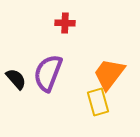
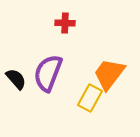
yellow rectangle: moved 8 px left, 4 px up; rotated 44 degrees clockwise
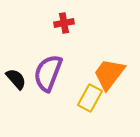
red cross: moved 1 px left; rotated 12 degrees counterclockwise
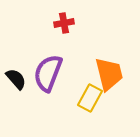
orange trapezoid: rotated 129 degrees clockwise
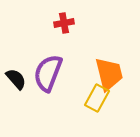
yellow rectangle: moved 7 px right
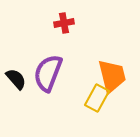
orange trapezoid: moved 3 px right, 2 px down
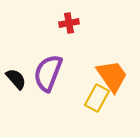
red cross: moved 5 px right
orange trapezoid: rotated 21 degrees counterclockwise
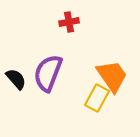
red cross: moved 1 px up
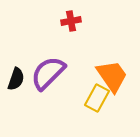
red cross: moved 2 px right, 1 px up
purple semicircle: rotated 24 degrees clockwise
black semicircle: rotated 60 degrees clockwise
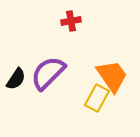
black semicircle: rotated 15 degrees clockwise
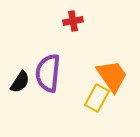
red cross: moved 2 px right
purple semicircle: rotated 39 degrees counterclockwise
black semicircle: moved 4 px right, 3 px down
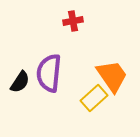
purple semicircle: moved 1 px right
yellow rectangle: moved 3 px left; rotated 20 degrees clockwise
